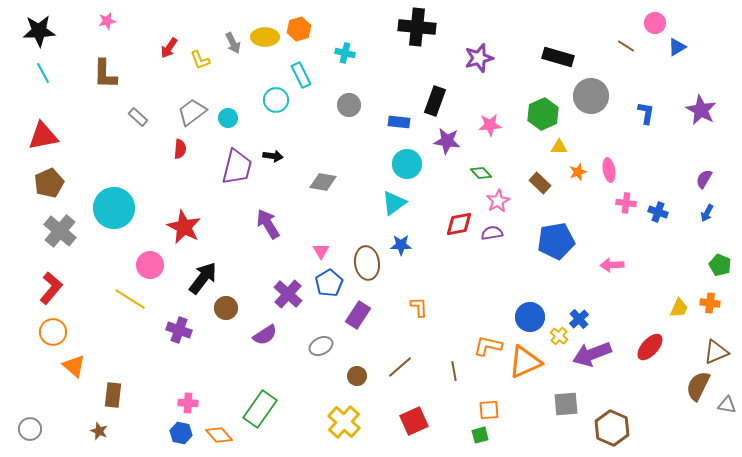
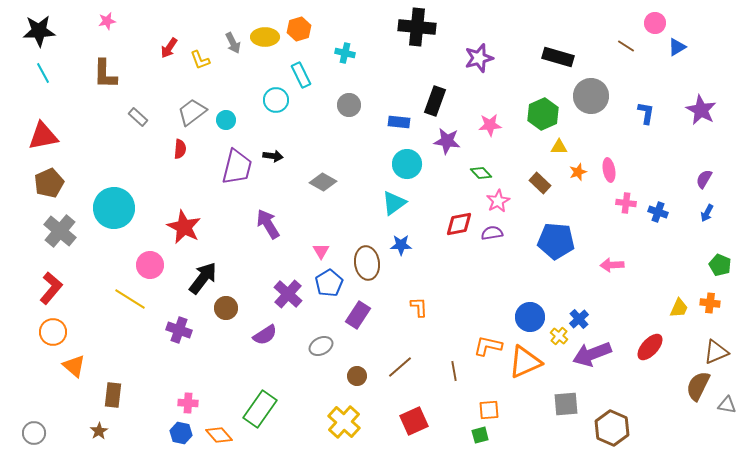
cyan circle at (228, 118): moved 2 px left, 2 px down
gray diamond at (323, 182): rotated 20 degrees clockwise
blue pentagon at (556, 241): rotated 15 degrees clockwise
gray circle at (30, 429): moved 4 px right, 4 px down
brown star at (99, 431): rotated 18 degrees clockwise
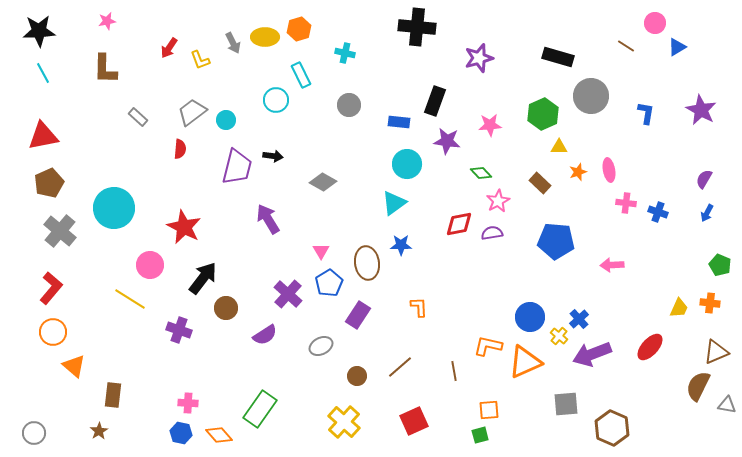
brown L-shape at (105, 74): moved 5 px up
purple arrow at (268, 224): moved 5 px up
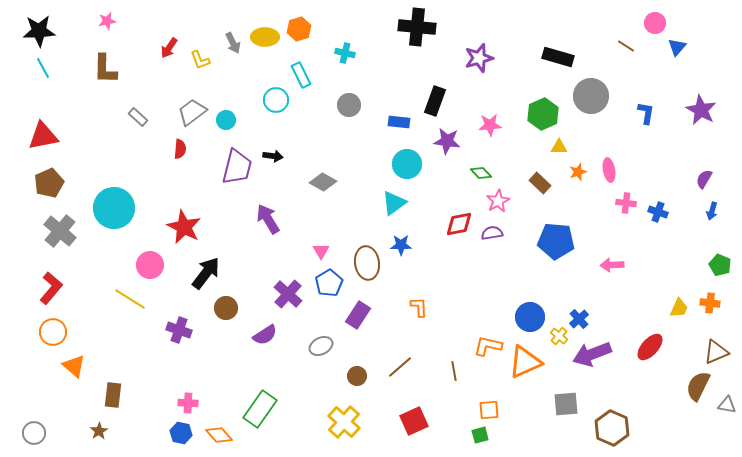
blue triangle at (677, 47): rotated 18 degrees counterclockwise
cyan line at (43, 73): moved 5 px up
blue arrow at (707, 213): moved 5 px right, 2 px up; rotated 12 degrees counterclockwise
black arrow at (203, 278): moved 3 px right, 5 px up
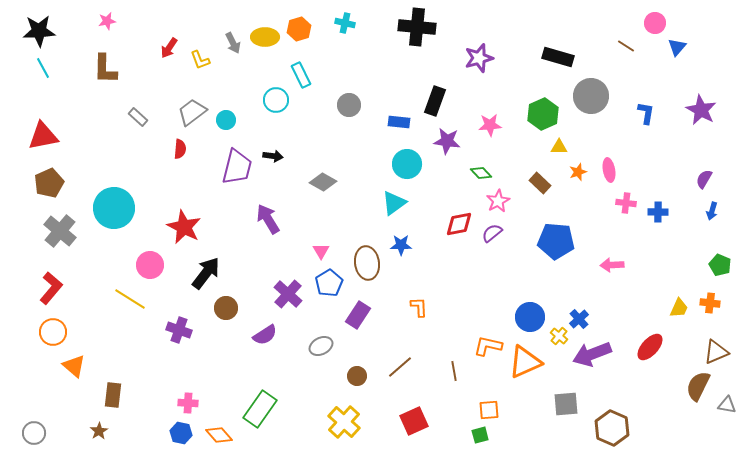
cyan cross at (345, 53): moved 30 px up
blue cross at (658, 212): rotated 18 degrees counterclockwise
purple semicircle at (492, 233): rotated 30 degrees counterclockwise
